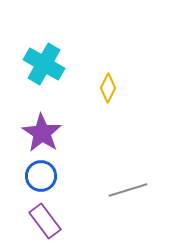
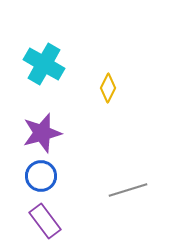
purple star: rotated 24 degrees clockwise
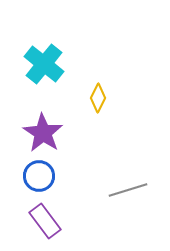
cyan cross: rotated 9 degrees clockwise
yellow diamond: moved 10 px left, 10 px down
purple star: moved 1 px right; rotated 24 degrees counterclockwise
blue circle: moved 2 px left
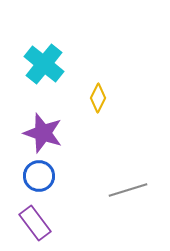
purple star: rotated 15 degrees counterclockwise
purple rectangle: moved 10 px left, 2 px down
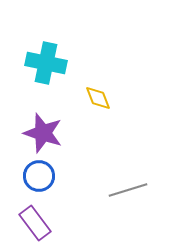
cyan cross: moved 2 px right, 1 px up; rotated 27 degrees counterclockwise
yellow diamond: rotated 48 degrees counterclockwise
